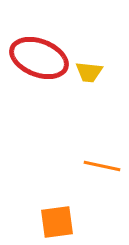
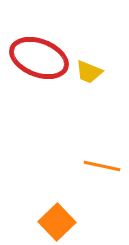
yellow trapezoid: rotated 16 degrees clockwise
orange square: rotated 36 degrees counterclockwise
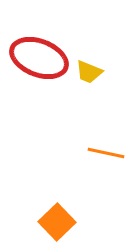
orange line: moved 4 px right, 13 px up
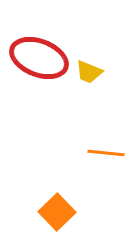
orange line: rotated 6 degrees counterclockwise
orange square: moved 10 px up
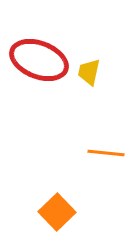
red ellipse: moved 2 px down
yellow trapezoid: rotated 80 degrees clockwise
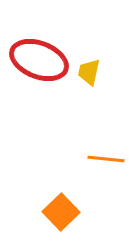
orange line: moved 6 px down
orange square: moved 4 px right
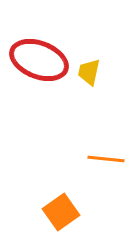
orange square: rotated 9 degrees clockwise
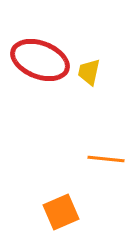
red ellipse: moved 1 px right
orange square: rotated 12 degrees clockwise
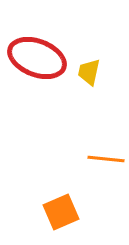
red ellipse: moved 3 px left, 2 px up
